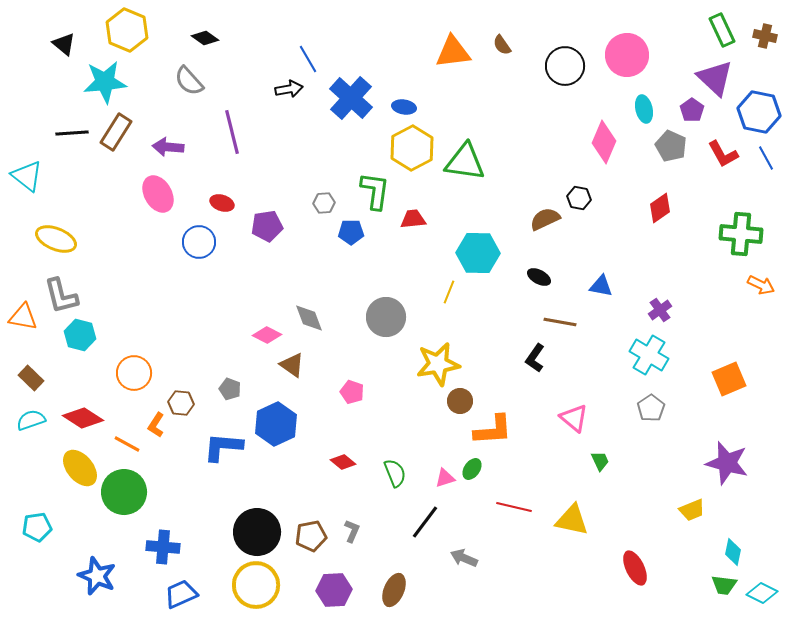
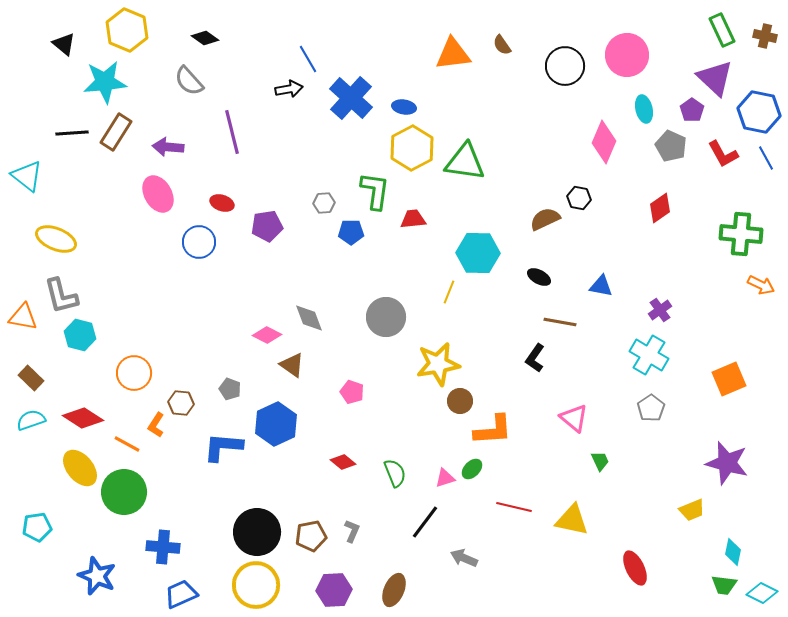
orange triangle at (453, 52): moved 2 px down
green ellipse at (472, 469): rotated 10 degrees clockwise
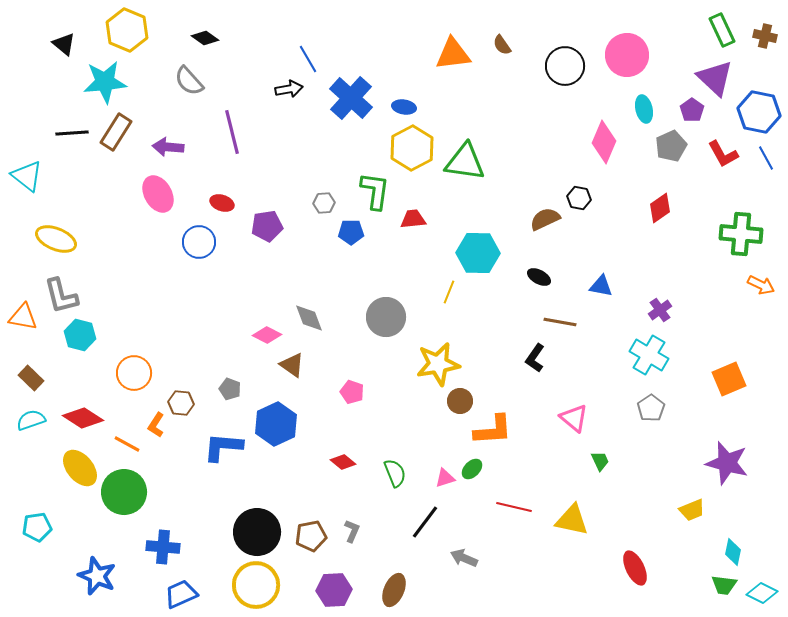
gray pentagon at (671, 146): rotated 24 degrees clockwise
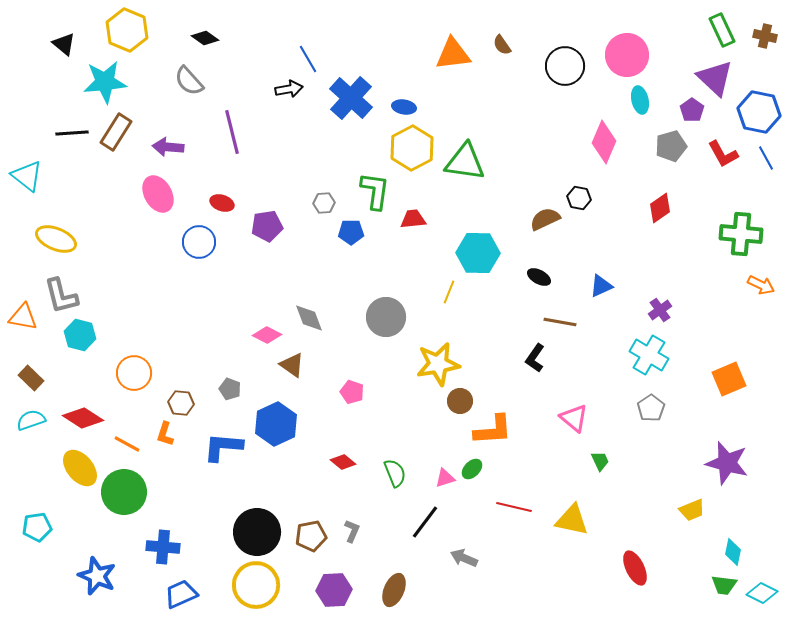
cyan ellipse at (644, 109): moved 4 px left, 9 px up
gray pentagon at (671, 146): rotated 8 degrees clockwise
blue triangle at (601, 286): rotated 35 degrees counterclockwise
orange L-shape at (156, 425): moved 9 px right, 9 px down; rotated 15 degrees counterclockwise
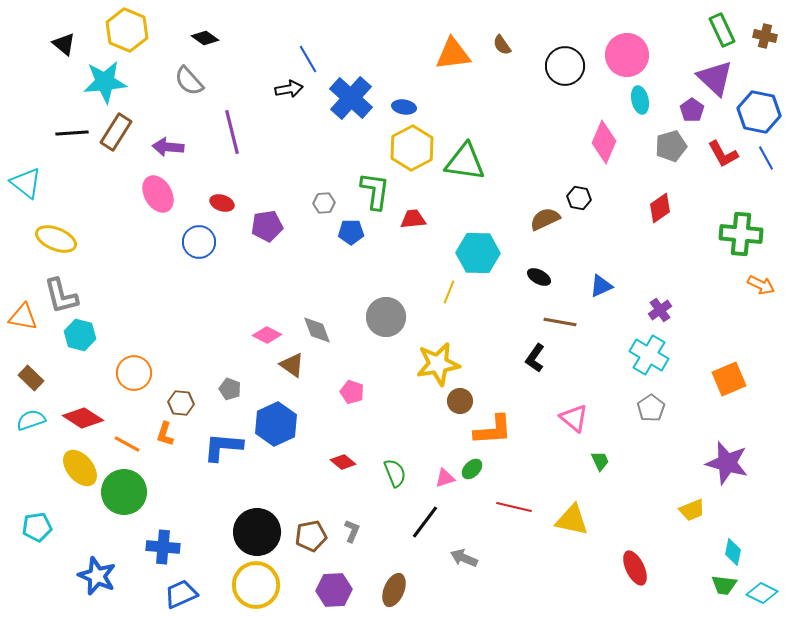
cyan triangle at (27, 176): moved 1 px left, 7 px down
gray diamond at (309, 318): moved 8 px right, 12 px down
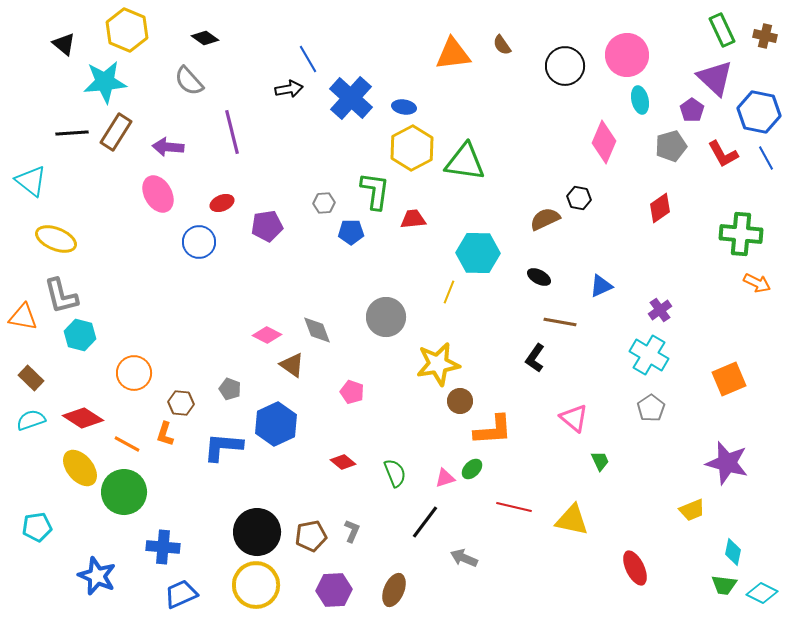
cyan triangle at (26, 183): moved 5 px right, 2 px up
red ellipse at (222, 203): rotated 40 degrees counterclockwise
orange arrow at (761, 285): moved 4 px left, 2 px up
